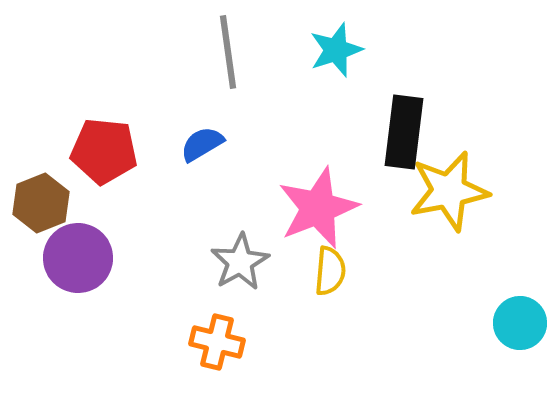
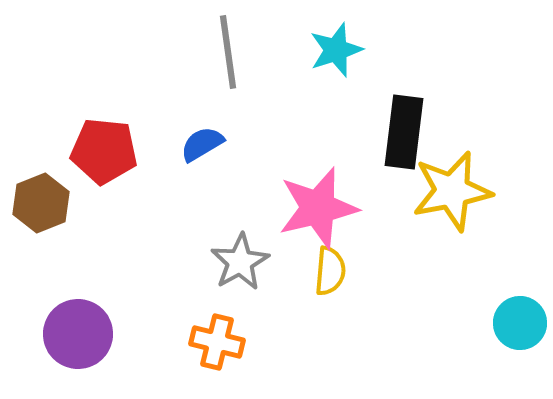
yellow star: moved 3 px right
pink star: rotated 8 degrees clockwise
purple circle: moved 76 px down
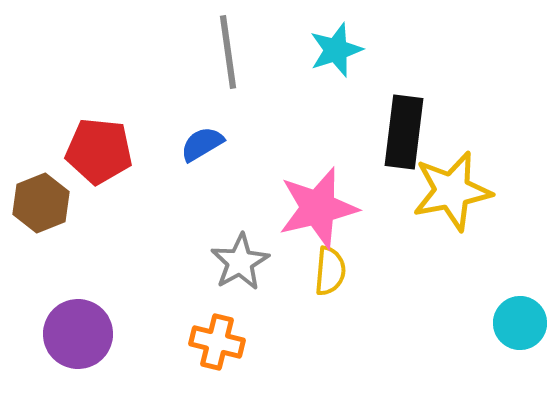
red pentagon: moved 5 px left
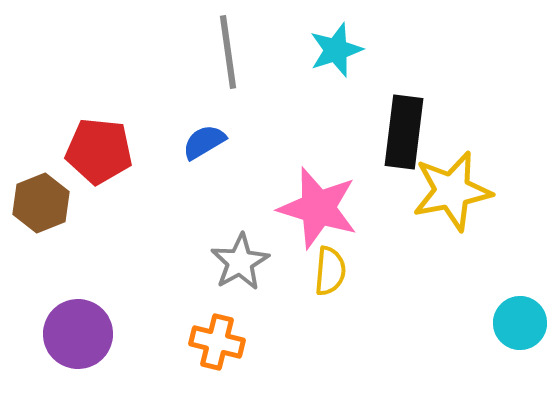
blue semicircle: moved 2 px right, 2 px up
pink star: rotated 30 degrees clockwise
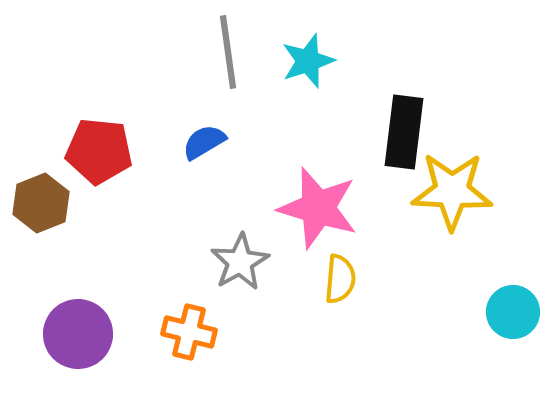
cyan star: moved 28 px left, 11 px down
yellow star: rotated 14 degrees clockwise
yellow semicircle: moved 10 px right, 8 px down
cyan circle: moved 7 px left, 11 px up
orange cross: moved 28 px left, 10 px up
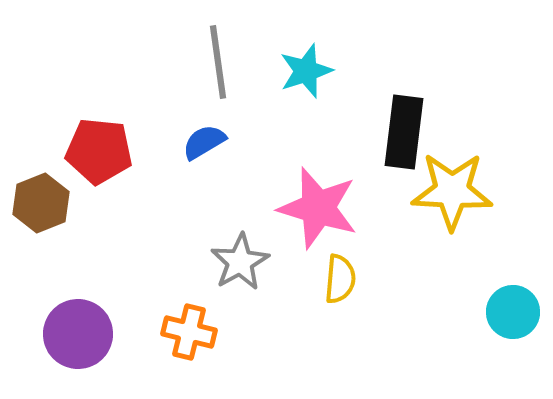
gray line: moved 10 px left, 10 px down
cyan star: moved 2 px left, 10 px down
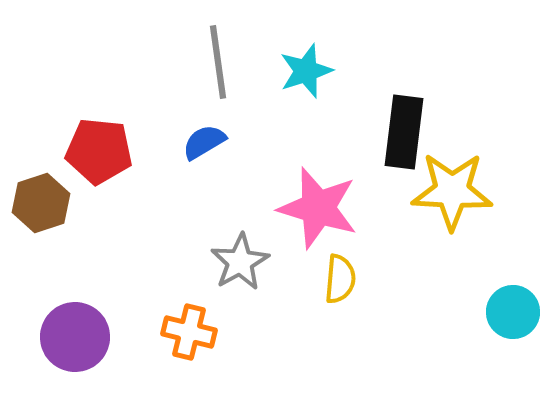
brown hexagon: rotated 4 degrees clockwise
purple circle: moved 3 px left, 3 px down
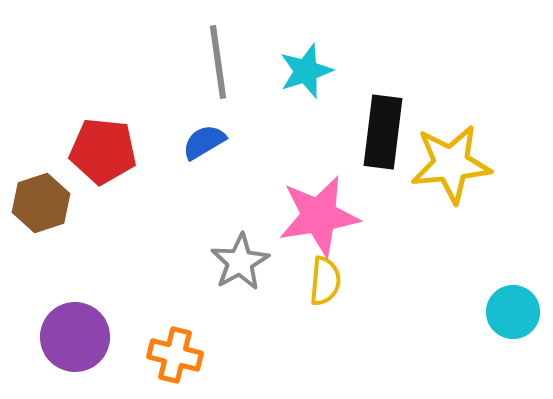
black rectangle: moved 21 px left
red pentagon: moved 4 px right
yellow star: moved 1 px left, 27 px up; rotated 8 degrees counterclockwise
pink star: moved 1 px right, 8 px down; rotated 26 degrees counterclockwise
yellow semicircle: moved 15 px left, 2 px down
orange cross: moved 14 px left, 23 px down
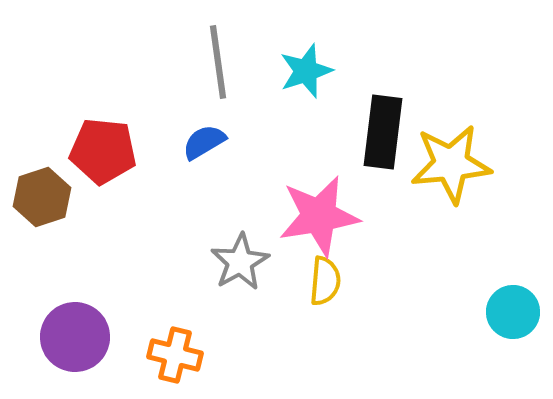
brown hexagon: moved 1 px right, 6 px up
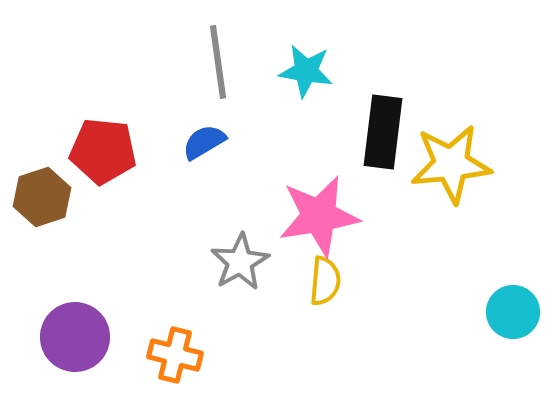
cyan star: rotated 28 degrees clockwise
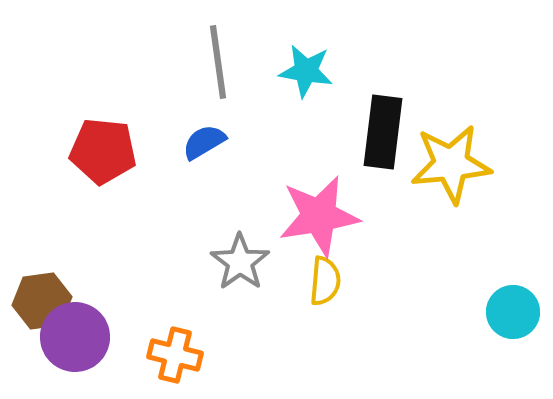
brown hexagon: moved 104 px down; rotated 10 degrees clockwise
gray star: rotated 6 degrees counterclockwise
